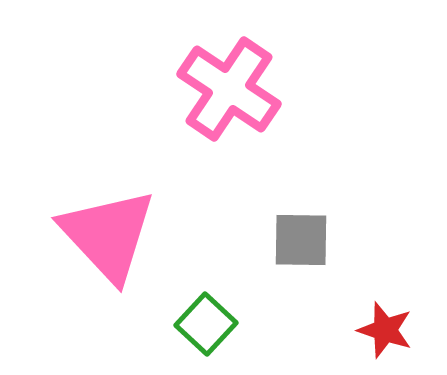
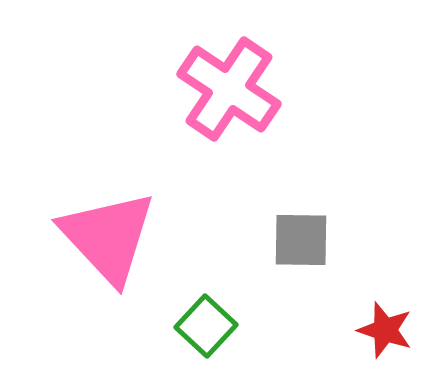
pink triangle: moved 2 px down
green square: moved 2 px down
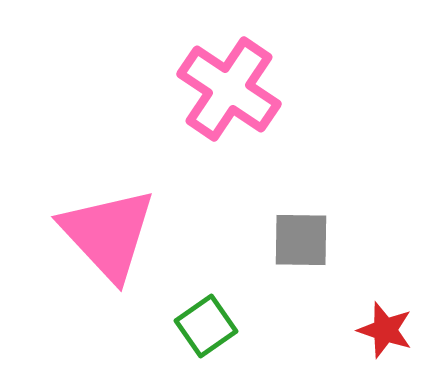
pink triangle: moved 3 px up
green square: rotated 12 degrees clockwise
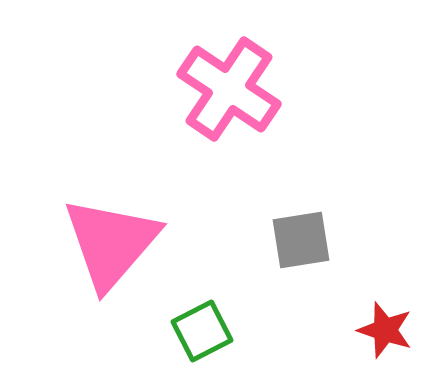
pink triangle: moved 3 px right, 9 px down; rotated 24 degrees clockwise
gray square: rotated 10 degrees counterclockwise
green square: moved 4 px left, 5 px down; rotated 8 degrees clockwise
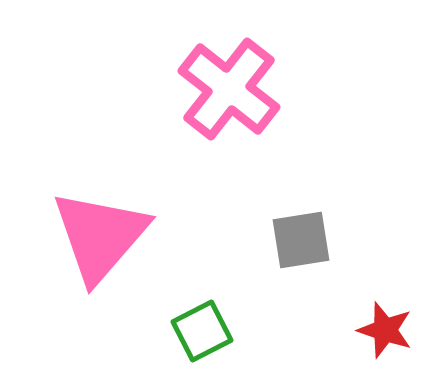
pink cross: rotated 4 degrees clockwise
pink triangle: moved 11 px left, 7 px up
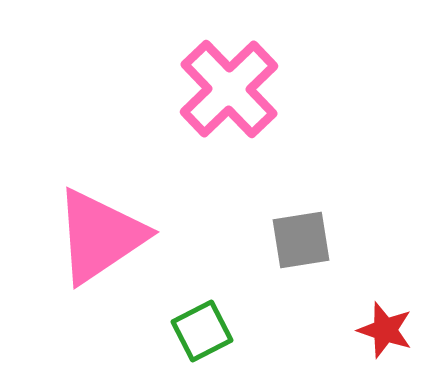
pink cross: rotated 8 degrees clockwise
pink triangle: rotated 15 degrees clockwise
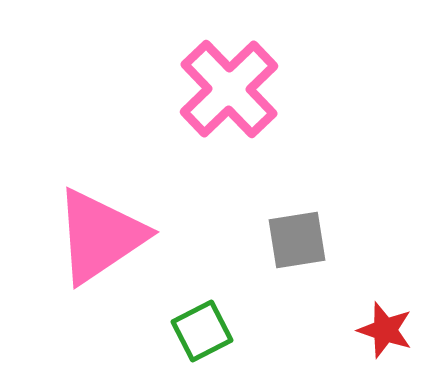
gray square: moved 4 px left
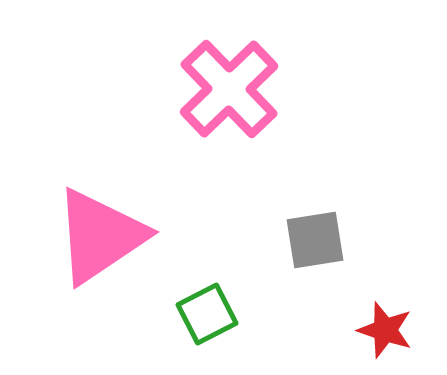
gray square: moved 18 px right
green square: moved 5 px right, 17 px up
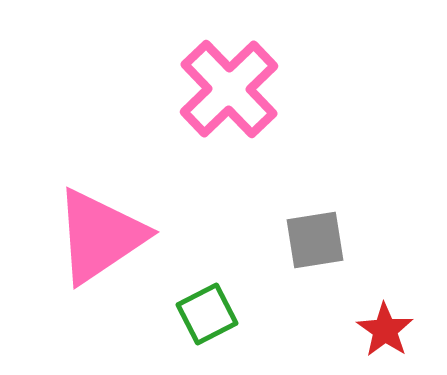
red star: rotated 16 degrees clockwise
